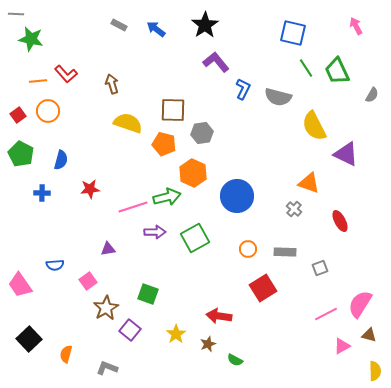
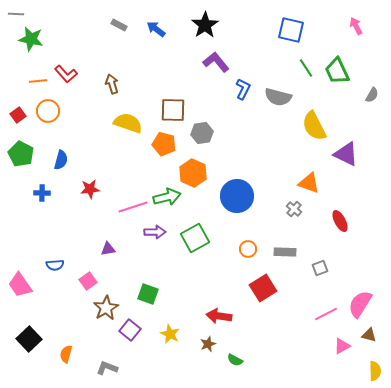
blue square at (293, 33): moved 2 px left, 3 px up
yellow star at (176, 334): moved 6 px left; rotated 12 degrees counterclockwise
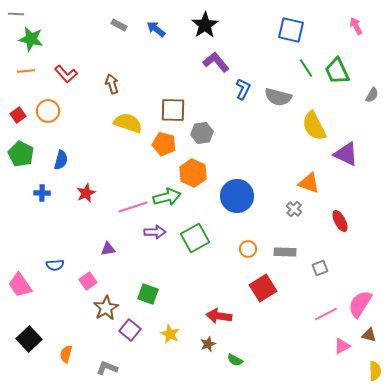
orange line at (38, 81): moved 12 px left, 10 px up
red star at (90, 189): moved 4 px left, 4 px down; rotated 18 degrees counterclockwise
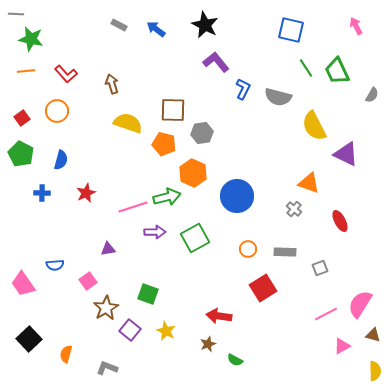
black star at (205, 25): rotated 12 degrees counterclockwise
orange circle at (48, 111): moved 9 px right
red square at (18, 115): moved 4 px right, 3 px down
pink trapezoid at (20, 285): moved 3 px right, 1 px up
yellow star at (170, 334): moved 4 px left, 3 px up
brown triangle at (369, 335): moved 4 px right
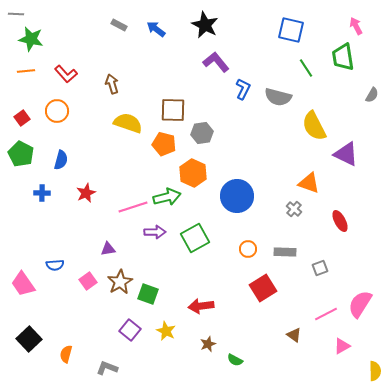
green trapezoid at (337, 71): moved 6 px right, 14 px up; rotated 16 degrees clockwise
brown star at (106, 308): moved 14 px right, 26 px up
red arrow at (219, 316): moved 18 px left, 10 px up; rotated 15 degrees counterclockwise
brown triangle at (373, 335): moved 79 px left; rotated 21 degrees clockwise
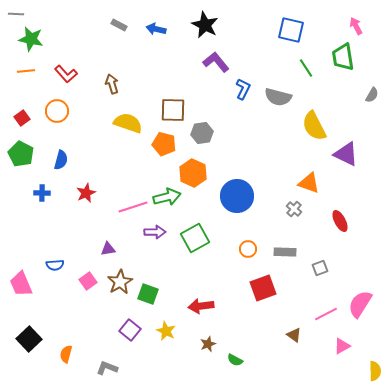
blue arrow at (156, 29): rotated 24 degrees counterclockwise
pink trapezoid at (23, 284): moved 2 px left; rotated 12 degrees clockwise
red square at (263, 288): rotated 12 degrees clockwise
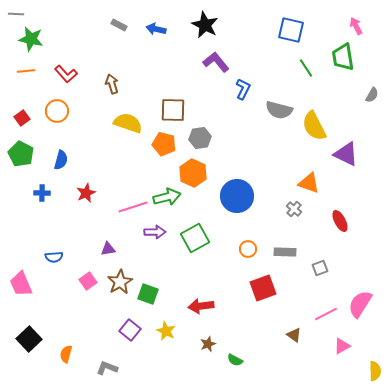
gray semicircle at (278, 97): moved 1 px right, 13 px down
gray hexagon at (202, 133): moved 2 px left, 5 px down
blue semicircle at (55, 265): moved 1 px left, 8 px up
